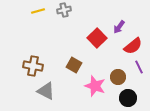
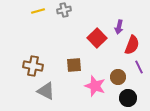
purple arrow: rotated 24 degrees counterclockwise
red semicircle: moved 1 px left, 1 px up; rotated 30 degrees counterclockwise
brown square: rotated 35 degrees counterclockwise
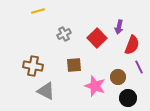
gray cross: moved 24 px down; rotated 16 degrees counterclockwise
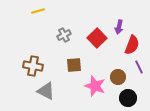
gray cross: moved 1 px down
